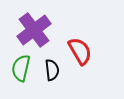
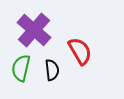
purple cross: rotated 12 degrees counterclockwise
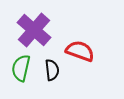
red semicircle: rotated 40 degrees counterclockwise
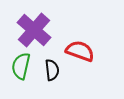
green semicircle: moved 2 px up
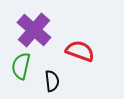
black semicircle: moved 11 px down
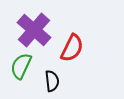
red semicircle: moved 8 px left, 3 px up; rotated 96 degrees clockwise
green semicircle: rotated 12 degrees clockwise
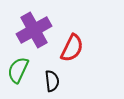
purple cross: rotated 20 degrees clockwise
green semicircle: moved 3 px left, 4 px down
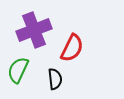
purple cross: rotated 8 degrees clockwise
black semicircle: moved 3 px right, 2 px up
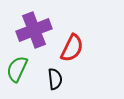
green semicircle: moved 1 px left, 1 px up
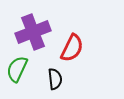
purple cross: moved 1 px left, 2 px down
